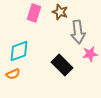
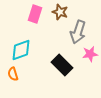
pink rectangle: moved 1 px right, 1 px down
gray arrow: rotated 25 degrees clockwise
cyan diamond: moved 2 px right, 1 px up
orange semicircle: rotated 96 degrees clockwise
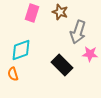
pink rectangle: moved 3 px left, 1 px up
pink star: rotated 14 degrees clockwise
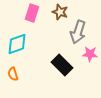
cyan diamond: moved 4 px left, 6 px up
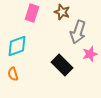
brown star: moved 2 px right
cyan diamond: moved 2 px down
pink star: rotated 21 degrees counterclockwise
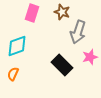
pink star: moved 3 px down
orange semicircle: rotated 40 degrees clockwise
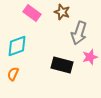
pink rectangle: rotated 72 degrees counterclockwise
gray arrow: moved 1 px right, 1 px down
black rectangle: rotated 30 degrees counterclockwise
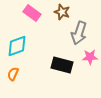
pink star: rotated 14 degrees clockwise
